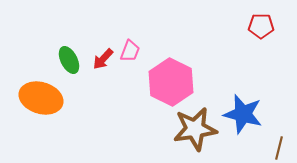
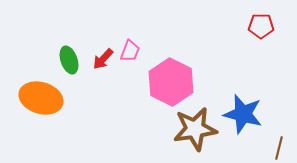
green ellipse: rotated 8 degrees clockwise
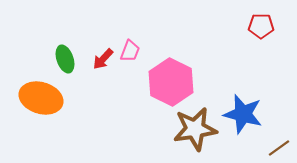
green ellipse: moved 4 px left, 1 px up
brown line: rotated 40 degrees clockwise
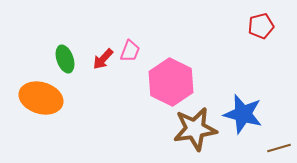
red pentagon: rotated 15 degrees counterclockwise
brown line: rotated 20 degrees clockwise
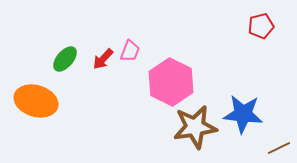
green ellipse: rotated 60 degrees clockwise
orange ellipse: moved 5 px left, 3 px down
blue star: rotated 9 degrees counterclockwise
brown star: moved 2 px up
brown line: rotated 10 degrees counterclockwise
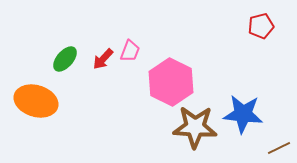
brown star: rotated 12 degrees clockwise
